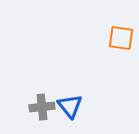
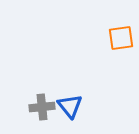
orange square: rotated 16 degrees counterclockwise
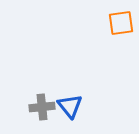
orange square: moved 15 px up
